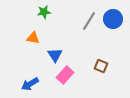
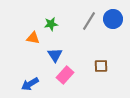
green star: moved 7 px right, 12 px down
brown square: rotated 24 degrees counterclockwise
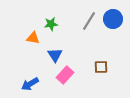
brown square: moved 1 px down
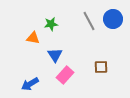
gray line: rotated 60 degrees counterclockwise
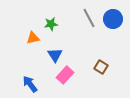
gray line: moved 3 px up
orange triangle: rotated 24 degrees counterclockwise
brown square: rotated 32 degrees clockwise
blue arrow: rotated 84 degrees clockwise
